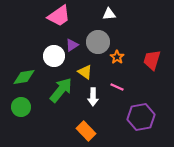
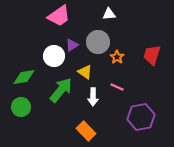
red trapezoid: moved 5 px up
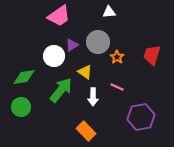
white triangle: moved 2 px up
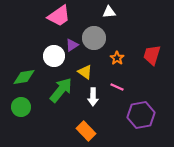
gray circle: moved 4 px left, 4 px up
orange star: moved 1 px down
purple hexagon: moved 2 px up
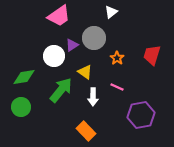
white triangle: moved 2 px right; rotated 32 degrees counterclockwise
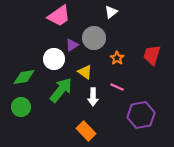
white circle: moved 3 px down
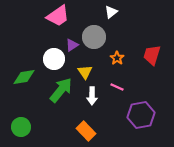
pink trapezoid: moved 1 px left
gray circle: moved 1 px up
yellow triangle: rotated 21 degrees clockwise
white arrow: moved 1 px left, 1 px up
green circle: moved 20 px down
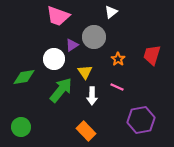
pink trapezoid: rotated 55 degrees clockwise
orange star: moved 1 px right, 1 px down
purple hexagon: moved 5 px down
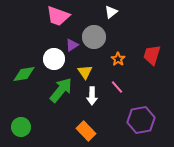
green diamond: moved 3 px up
pink line: rotated 24 degrees clockwise
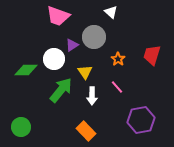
white triangle: rotated 40 degrees counterclockwise
green diamond: moved 2 px right, 4 px up; rotated 10 degrees clockwise
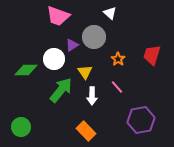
white triangle: moved 1 px left, 1 px down
